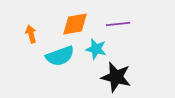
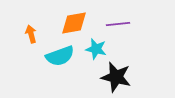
orange diamond: moved 1 px left, 1 px up
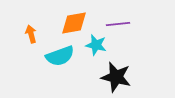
cyan star: moved 4 px up
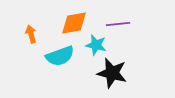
black star: moved 4 px left, 4 px up
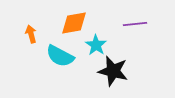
purple line: moved 17 px right
cyan star: rotated 20 degrees clockwise
cyan semicircle: rotated 48 degrees clockwise
black star: moved 1 px right, 2 px up
